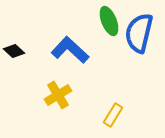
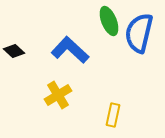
yellow rectangle: rotated 20 degrees counterclockwise
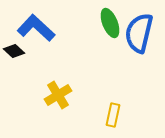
green ellipse: moved 1 px right, 2 px down
blue L-shape: moved 34 px left, 22 px up
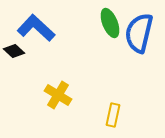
yellow cross: rotated 28 degrees counterclockwise
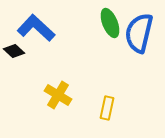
yellow rectangle: moved 6 px left, 7 px up
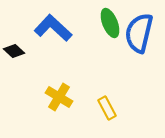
blue L-shape: moved 17 px right
yellow cross: moved 1 px right, 2 px down
yellow rectangle: rotated 40 degrees counterclockwise
